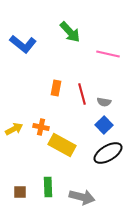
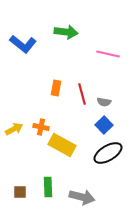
green arrow: moved 4 px left; rotated 40 degrees counterclockwise
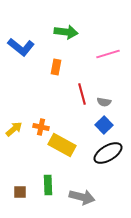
blue L-shape: moved 2 px left, 3 px down
pink line: rotated 30 degrees counterclockwise
orange rectangle: moved 21 px up
yellow arrow: rotated 12 degrees counterclockwise
green rectangle: moved 2 px up
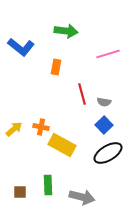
green arrow: moved 1 px up
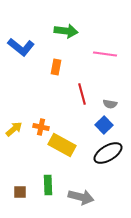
pink line: moved 3 px left; rotated 25 degrees clockwise
gray semicircle: moved 6 px right, 2 px down
gray arrow: moved 1 px left
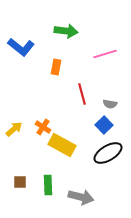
pink line: rotated 25 degrees counterclockwise
orange cross: moved 2 px right; rotated 21 degrees clockwise
brown square: moved 10 px up
